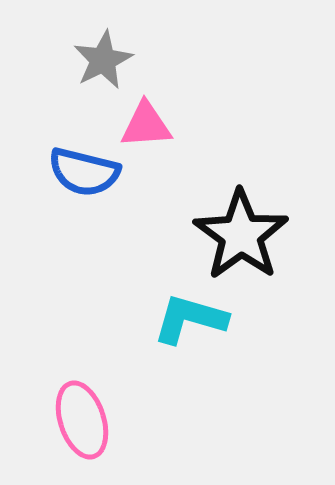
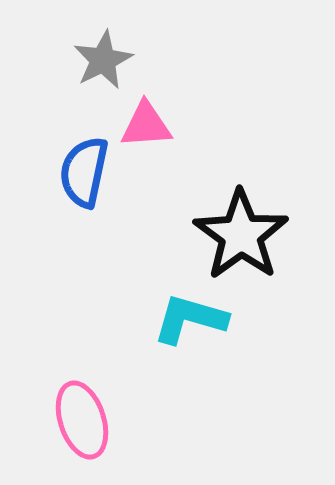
blue semicircle: rotated 88 degrees clockwise
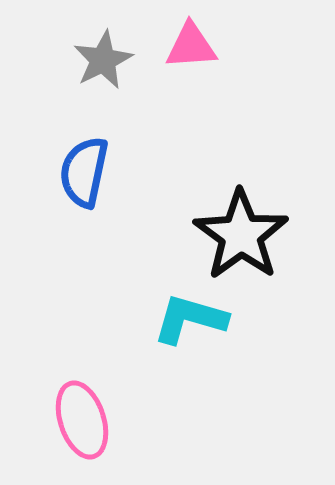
pink triangle: moved 45 px right, 79 px up
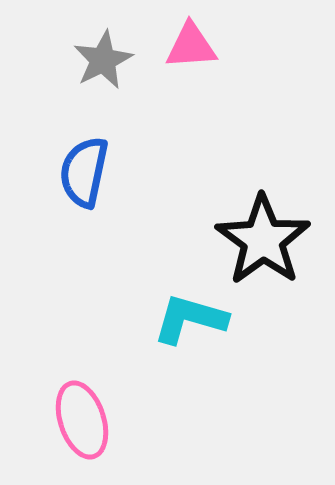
black star: moved 22 px right, 5 px down
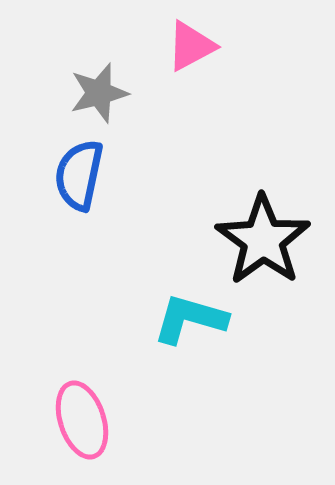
pink triangle: rotated 24 degrees counterclockwise
gray star: moved 4 px left, 33 px down; rotated 12 degrees clockwise
blue semicircle: moved 5 px left, 3 px down
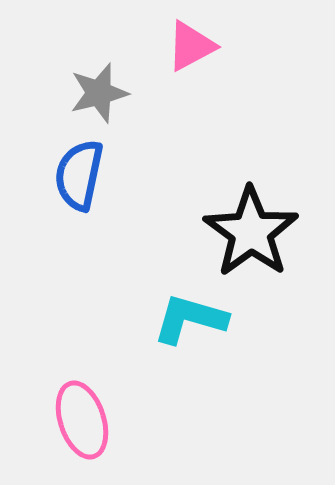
black star: moved 12 px left, 8 px up
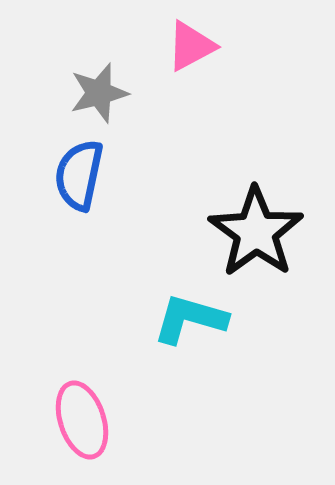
black star: moved 5 px right
